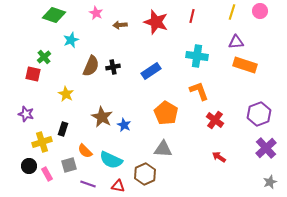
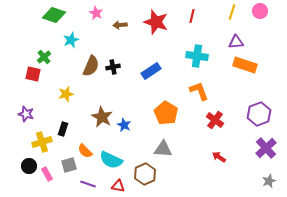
yellow star: rotated 28 degrees clockwise
gray star: moved 1 px left, 1 px up
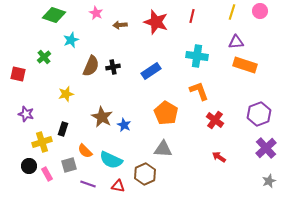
red square: moved 15 px left
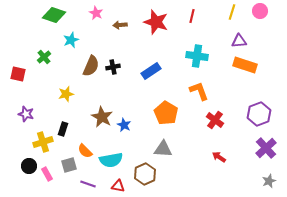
purple triangle: moved 3 px right, 1 px up
yellow cross: moved 1 px right
cyan semicircle: rotated 35 degrees counterclockwise
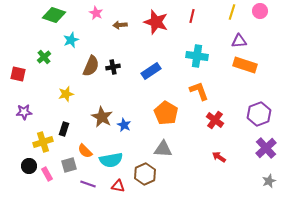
purple star: moved 2 px left, 2 px up; rotated 21 degrees counterclockwise
black rectangle: moved 1 px right
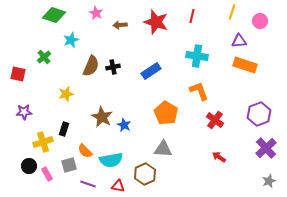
pink circle: moved 10 px down
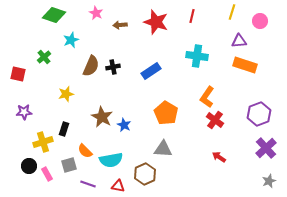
orange L-shape: moved 8 px right, 6 px down; rotated 125 degrees counterclockwise
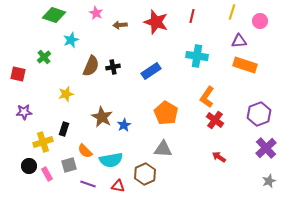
blue star: rotated 16 degrees clockwise
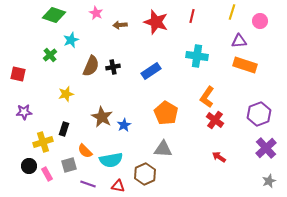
green cross: moved 6 px right, 2 px up
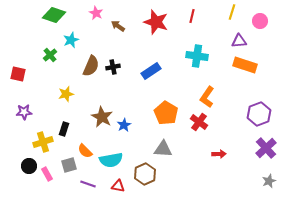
brown arrow: moved 2 px left, 1 px down; rotated 40 degrees clockwise
red cross: moved 16 px left, 2 px down
red arrow: moved 3 px up; rotated 144 degrees clockwise
